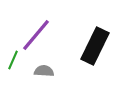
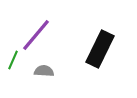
black rectangle: moved 5 px right, 3 px down
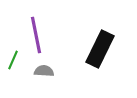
purple line: rotated 51 degrees counterclockwise
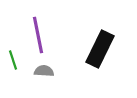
purple line: moved 2 px right
green line: rotated 42 degrees counterclockwise
